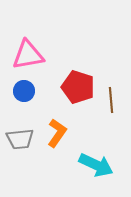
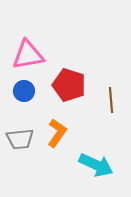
red pentagon: moved 9 px left, 2 px up
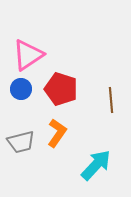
pink triangle: rotated 24 degrees counterclockwise
red pentagon: moved 8 px left, 4 px down
blue circle: moved 3 px left, 2 px up
gray trapezoid: moved 1 px right, 3 px down; rotated 8 degrees counterclockwise
cyan arrow: rotated 72 degrees counterclockwise
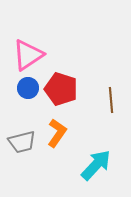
blue circle: moved 7 px right, 1 px up
gray trapezoid: moved 1 px right
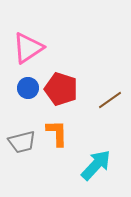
pink triangle: moved 7 px up
brown line: moved 1 px left; rotated 60 degrees clockwise
orange L-shape: rotated 36 degrees counterclockwise
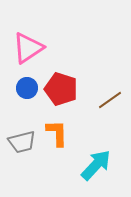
blue circle: moved 1 px left
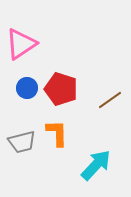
pink triangle: moved 7 px left, 4 px up
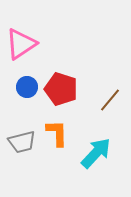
blue circle: moved 1 px up
brown line: rotated 15 degrees counterclockwise
cyan arrow: moved 12 px up
